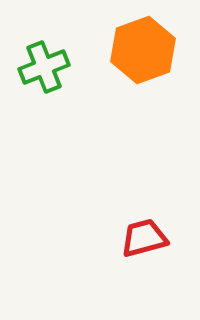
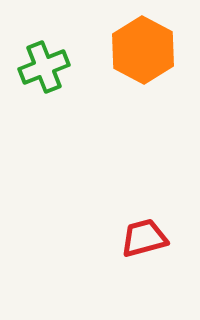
orange hexagon: rotated 12 degrees counterclockwise
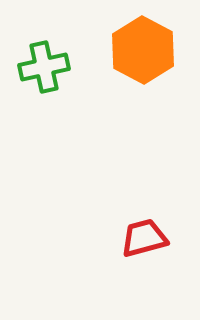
green cross: rotated 9 degrees clockwise
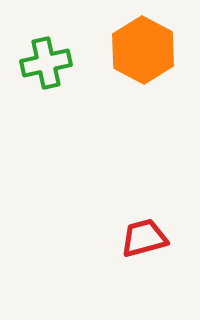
green cross: moved 2 px right, 4 px up
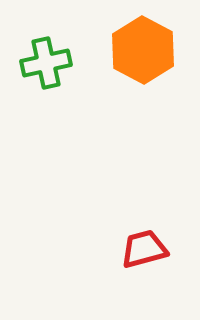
red trapezoid: moved 11 px down
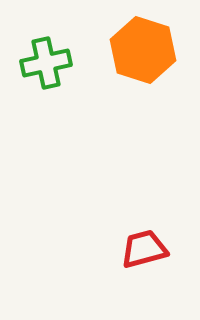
orange hexagon: rotated 10 degrees counterclockwise
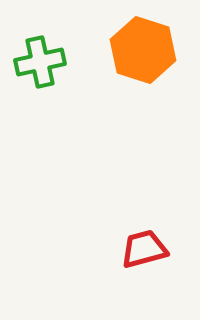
green cross: moved 6 px left, 1 px up
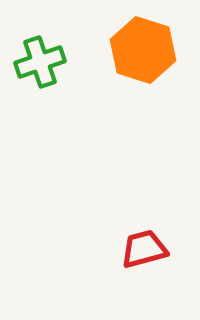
green cross: rotated 6 degrees counterclockwise
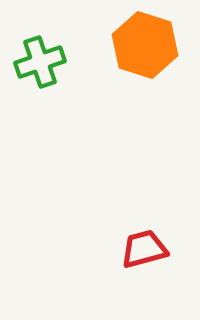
orange hexagon: moved 2 px right, 5 px up
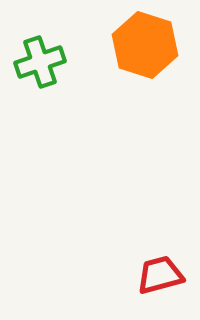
red trapezoid: moved 16 px right, 26 px down
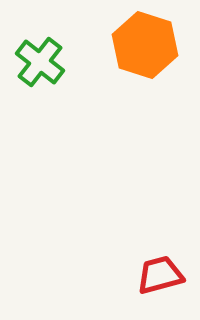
green cross: rotated 33 degrees counterclockwise
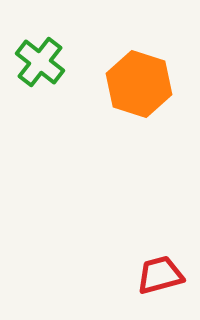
orange hexagon: moved 6 px left, 39 px down
